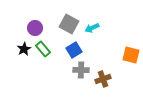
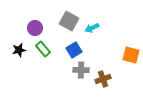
gray square: moved 3 px up
black star: moved 5 px left, 1 px down; rotated 16 degrees clockwise
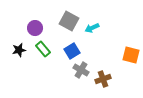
blue square: moved 2 px left, 1 px down
gray cross: rotated 28 degrees clockwise
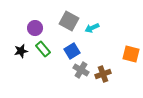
black star: moved 2 px right, 1 px down
orange square: moved 1 px up
brown cross: moved 5 px up
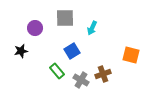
gray square: moved 4 px left, 3 px up; rotated 30 degrees counterclockwise
cyan arrow: rotated 40 degrees counterclockwise
green rectangle: moved 14 px right, 22 px down
orange square: moved 1 px down
gray cross: moved 10 px down
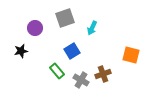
gray square: rotated 18 degrees counterclockwise
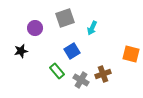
orange square: moved 1 px up
